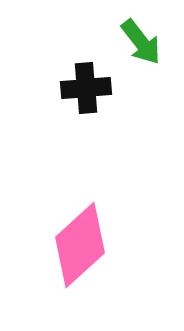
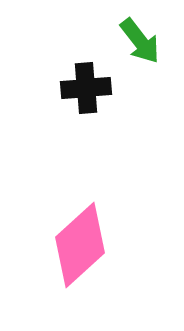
green arrow: moved 1 px left, 1 px up
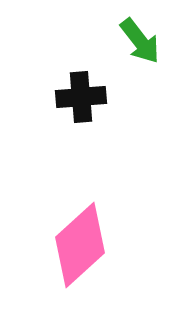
black cross: moved 5 px left, 9 px down
